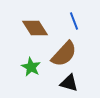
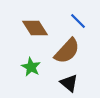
blue line: moved 4 px right; rotated 24 degrees counterclockwise
brown semicircle: moved 3 px right, 3 px up
black triangle: rotated 24 degrees clockwise
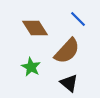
blue line: moved 2 px up
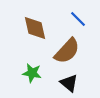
brown diamond: rotated 20 degrees clockwise
green star: moved 1 px right, 6 px down; rotated 18 degrees counterclockwise
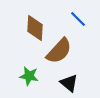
brown diamond: rotated 16 degrees clockwise
brown semicircle: moved 8 px left
green star: moved 3 px left, 3 px down
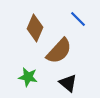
brown diamond: rotated 20 degrees clockwise
green star: moved 1 px left, 1 px down
black triangle: moved 1 px left
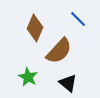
green star: rotated 18 degrees clockwise
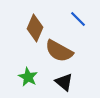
brown semicircle: rotated 76 degrees clockwise
black triangle: moved 4 px left, 1 px up
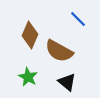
brown diamond: moved 5 px left, 7 px down
black triangle: moved 3 px right
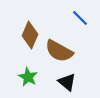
blue line: moved 2 px right, 1 px up
